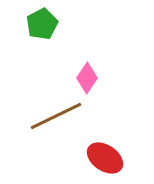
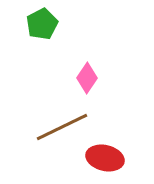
brown line: moved 6 px right, 11 px down
red ellipse: rotated 21 degrees counterclockwise
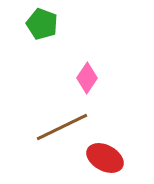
green pentagon: rotated 24 degrees counterclockwise
red ellipse: rotated 15 degrees clockwise
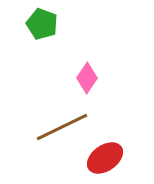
red ellipse: rotated 63 degrees counterclockwise
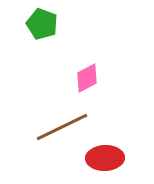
pink diamond: rotated 28 degrees clockwise
red ellipse: rotated 33 degrees clockwise
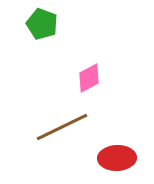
pink diamond: moved 2 px right
red ellipse: moved 12 px right
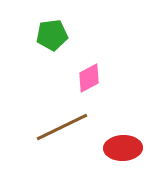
green pentagon: moved 10 px right, 11 px down; rotated 28 degrees counterclockwise
red ellipse: moved 6 px right, 10 px up
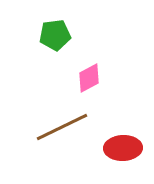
green pentagon: moved 3 px right
